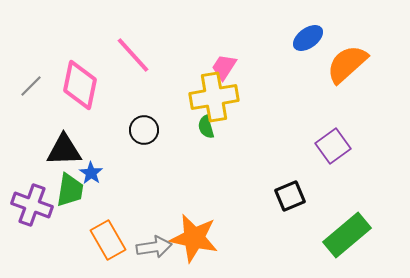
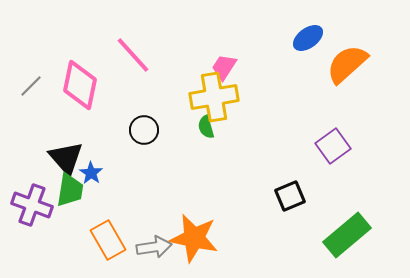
black triangle: moved 2 px right, 8 px down; rotated 51 degrees clockwise
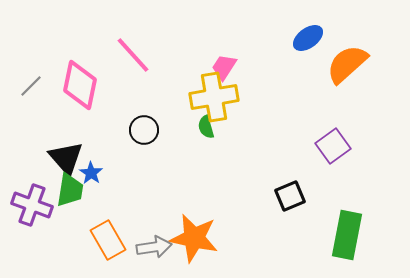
green rectangle: rotated 39 degrees counterclockwise
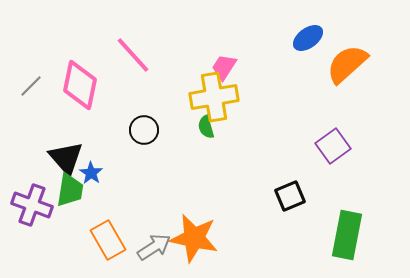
gray arrow: rotated 24 degrees counterclockwise
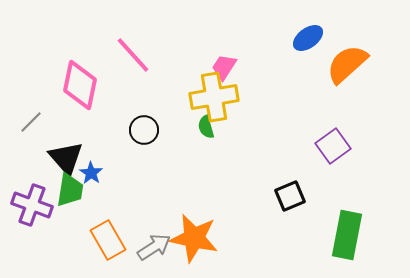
gray line: moved 36 px down
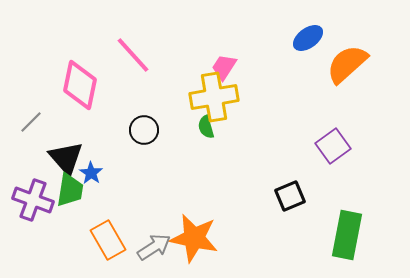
purple cross: moved 1 px right, 5 px up
